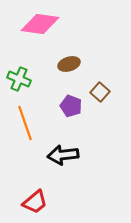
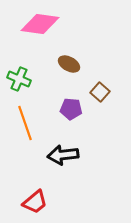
brown ellipse: rotated 45 degrees clockwise
purple pentagon: moved 3 px down; rotated 15 degrees counterclockwise
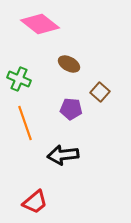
pink diamond: rotated 30 degrees clockwise
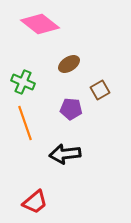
brown ellipse: rotated 60 degrees counterclockwise
green cross: moved 4 px right, 3 px down
brown square: moved 2 px up; rotated 18 degrees clockwise
black arrow: moved 2 px right, 1 px up
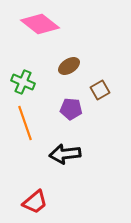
brown ellipse: moved 2 px down
